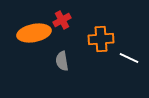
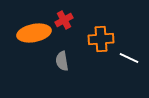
red cross: moved 2 px right
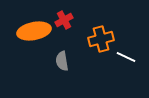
orange ellipse: moved 2 px up
orange cross: rotated 10 degrees counterclockwise
white line: moved 3 px left, 1 px up
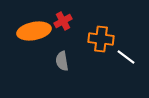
red cross: moved 1 px left, 1 px down
orange cross: rotated 20 degrees clockwise
white line: rotated 12 degrees clockwise
